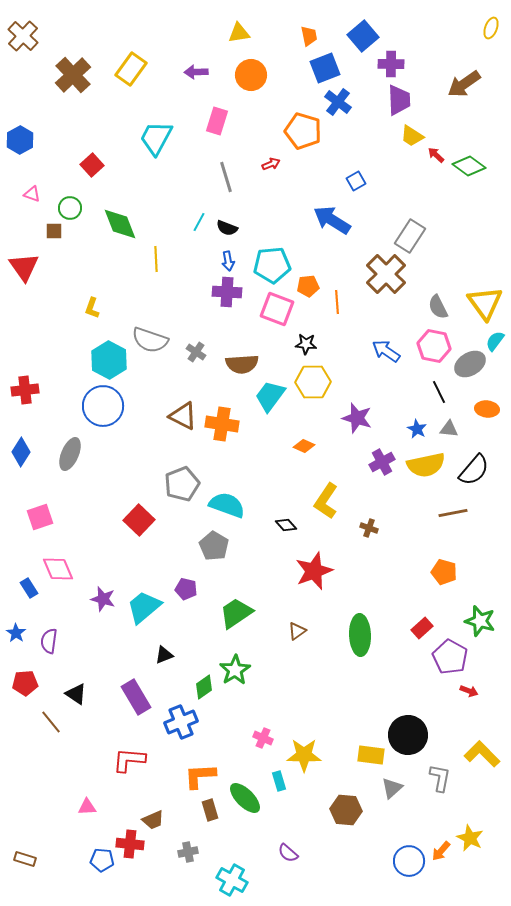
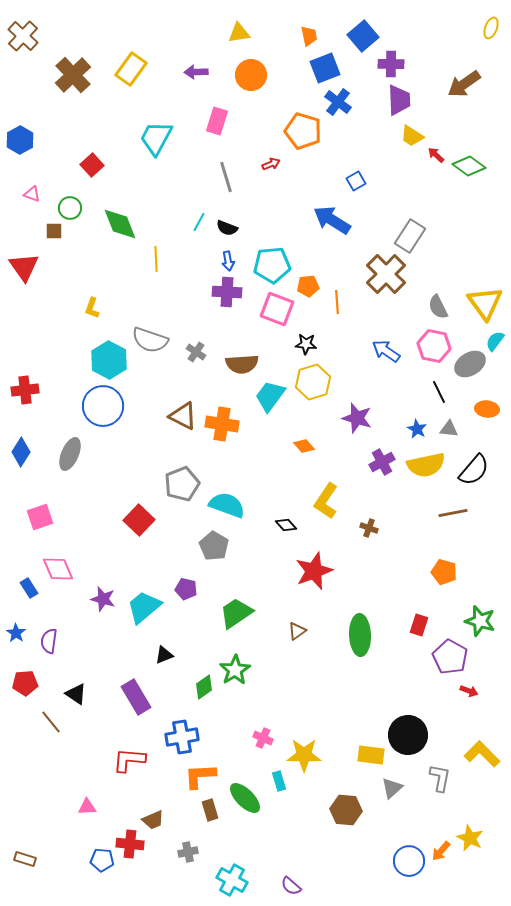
yellow hexagon at (313, 382): rotated 16 degrees counterclockwise
orange diamond at (304, 446): rotated 25 degrees clockwise
red rectangle at (422, 628): moved 3 px left, 3 px up; rotated 30 degrees counterclockwise
blue cross at (181, 722): moved 1 px right, 15 px down; rotated 12 degrees clockwise
purple semicircle at (288, 853): moved 3 px right, 33 px down
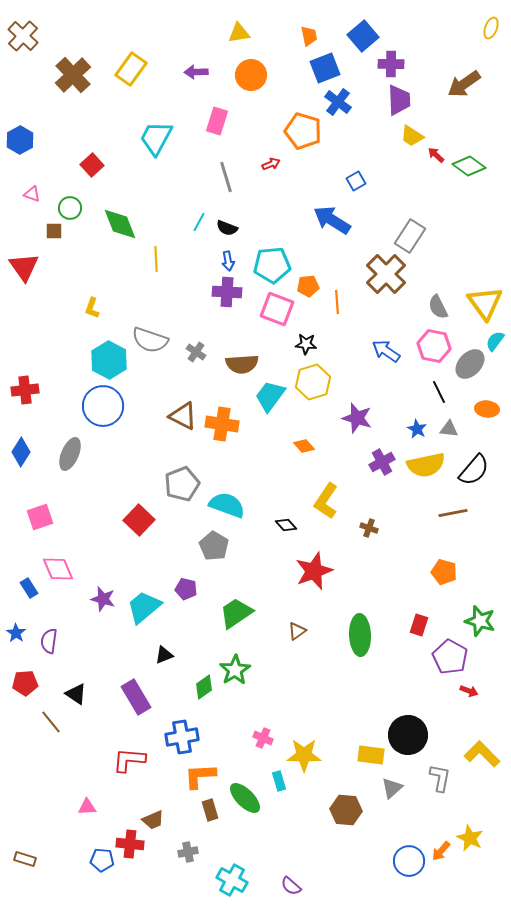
gray ellipse at (470, 364): rotated 16 degrees counterclockwise
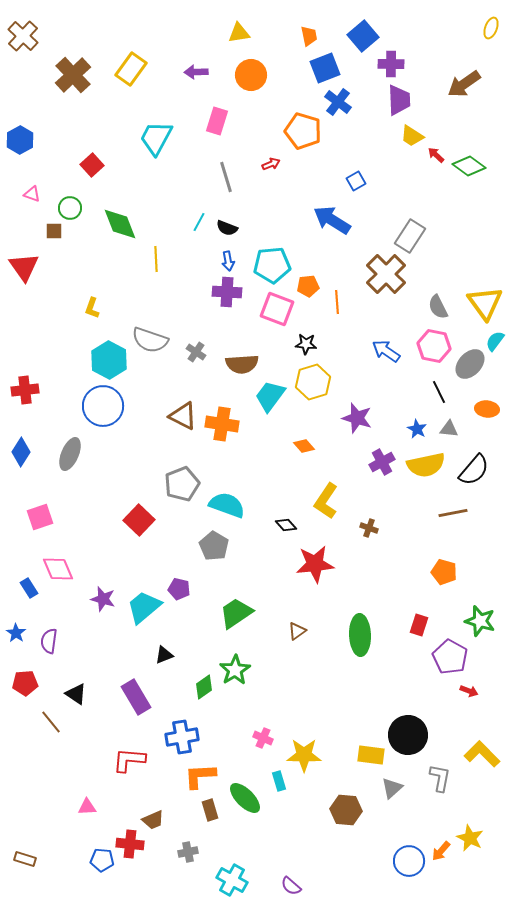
red star at (314, 571): moved 1 px right, 7 px up; rotated 15 degrees clockwise
purple pentagon at (186, 589): moved 7 px left
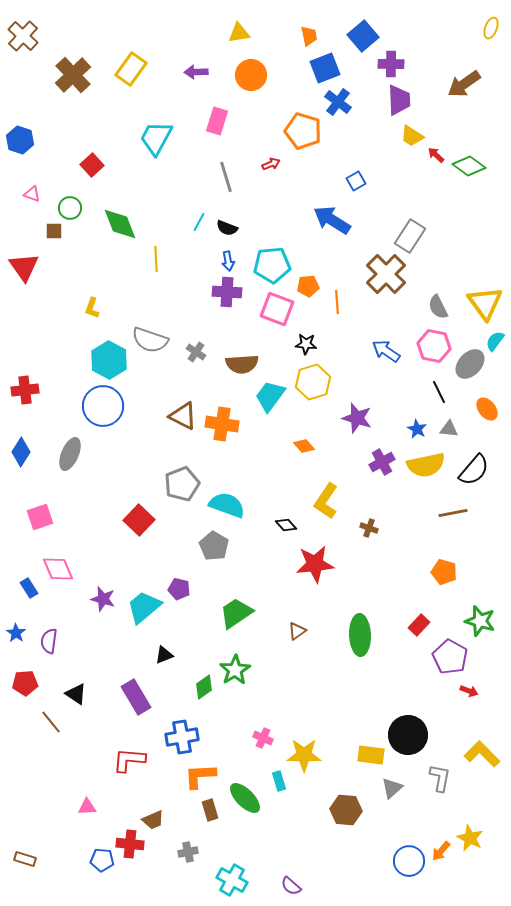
blue hexagon at (20, 140): rotated 12 degrees counterclockwise
orange ellipse at (487, 409): rotated 45 degrees clockwise
red rectangle at (419, 625): rotated 25 degrees clockwise
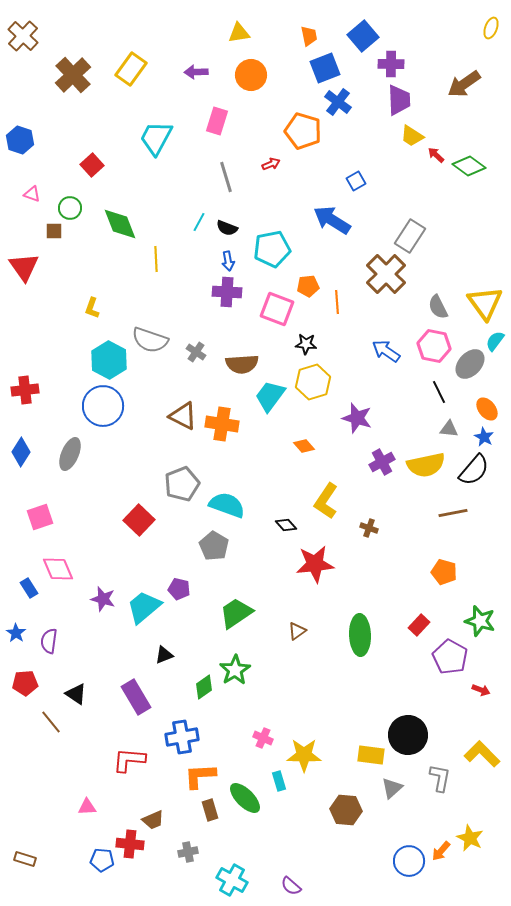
cyan pentagon at (272, 265): moved 16 px up; rotated 6 degrees counterclockwise
blue star at (417, 429): moved 67 px right, 8 px down
red arrow at (469, 691): moved 12 px right, 1 px up
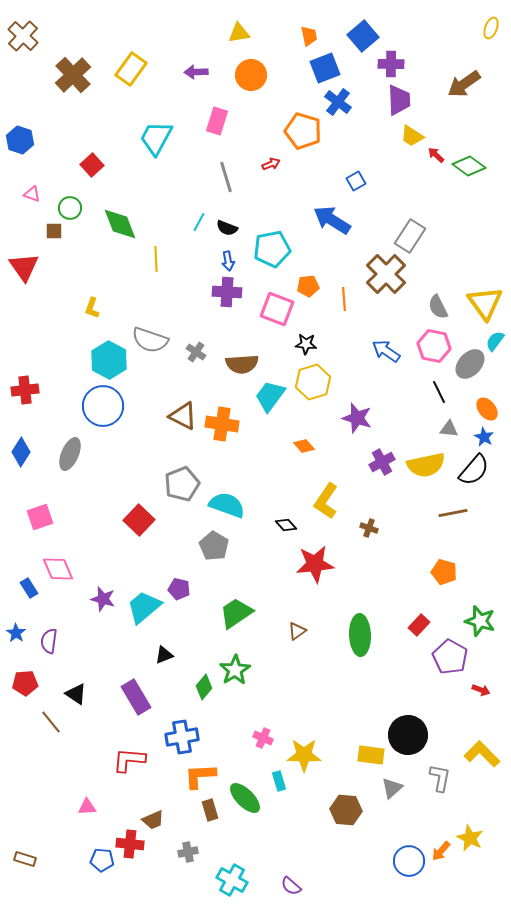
orange line at (337, 302): moved 7 px right, 3 px up
green diamond at (204, 687): rotated 15 degrees counterclockwise
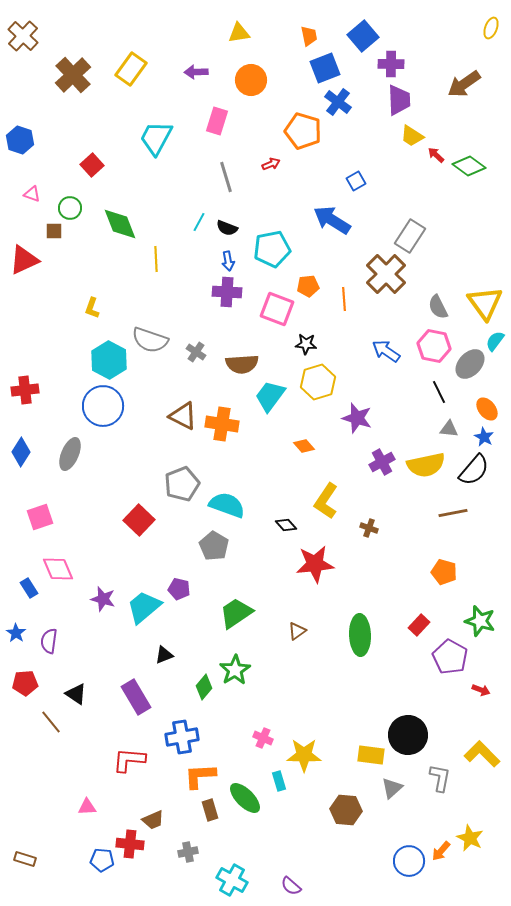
orange circle at (251, 75): moved 5 px down
red triangle at (24, 267): moved 7 px up; rotated 40 degrees clockwise
yellow hexagon at (313, 382): moved 5 px right
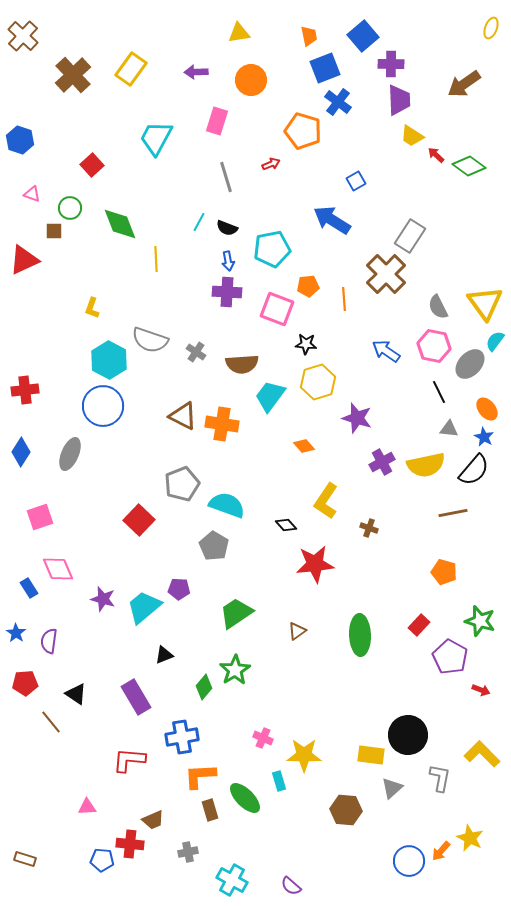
purple pentagon at (179, 589): rotated 10 degrees counterclockwise
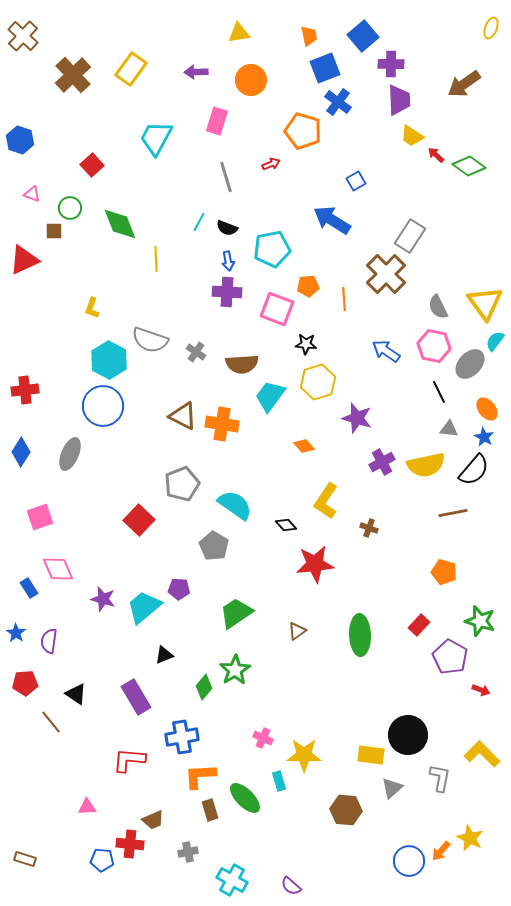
cyan semicircle at (227, 505): moved 8 px right; rotated 15 degrees clockwise
